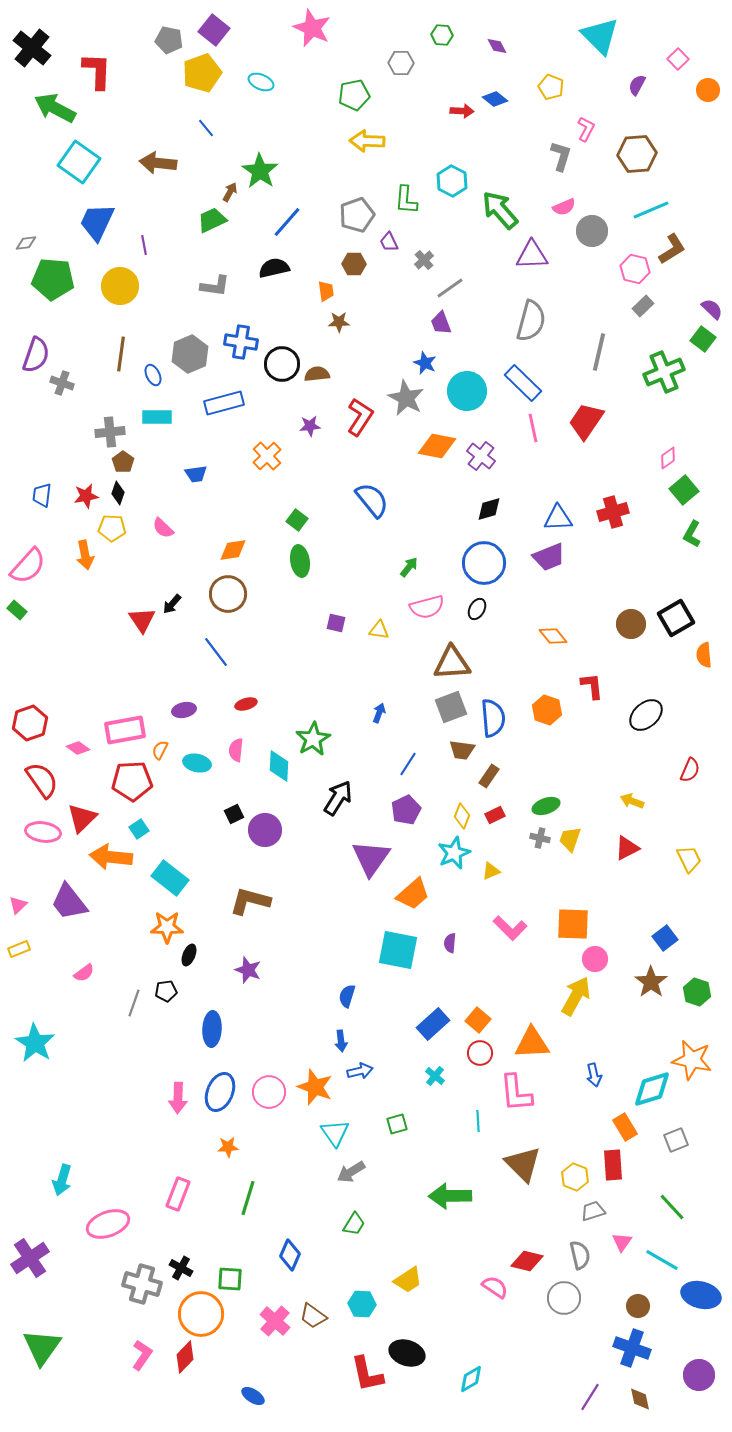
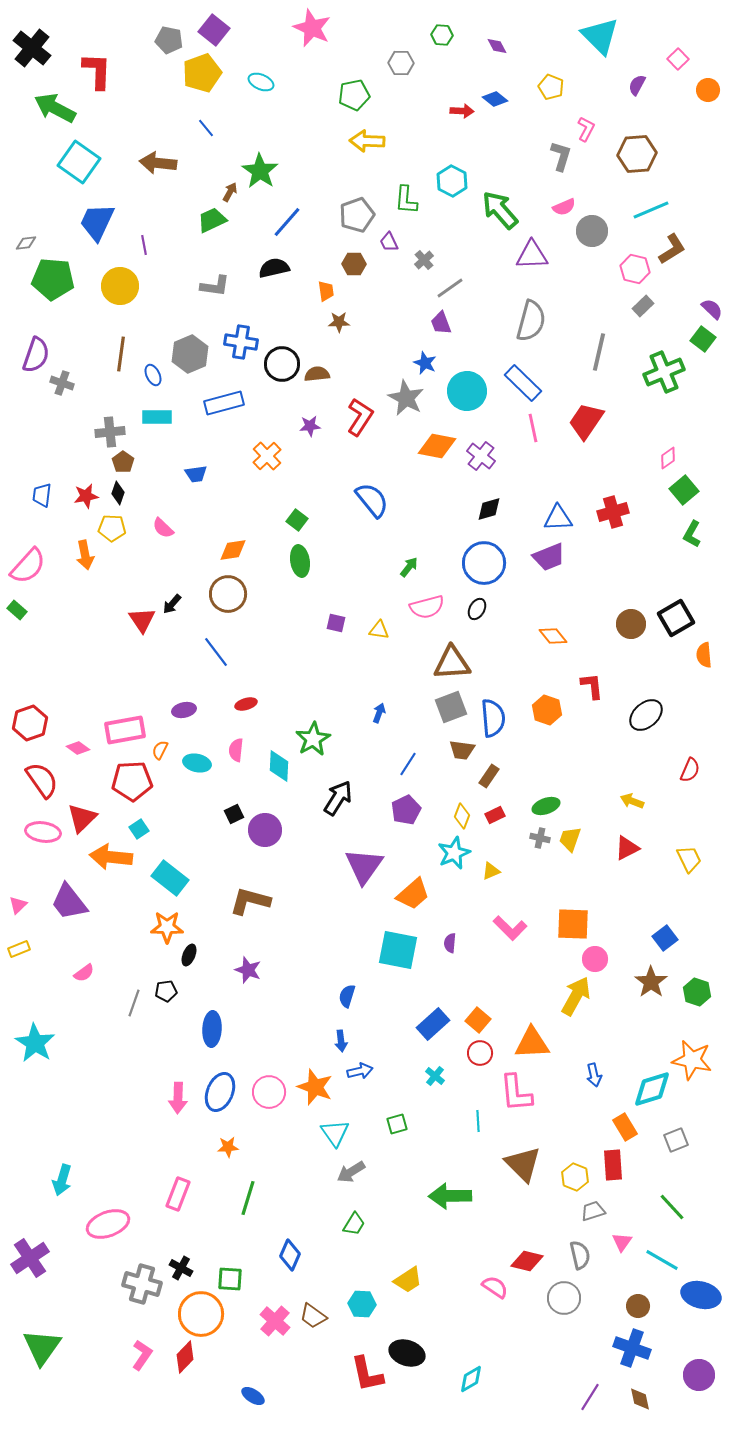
purple triangle at (371, 858): moved 7 px left, 8 px down
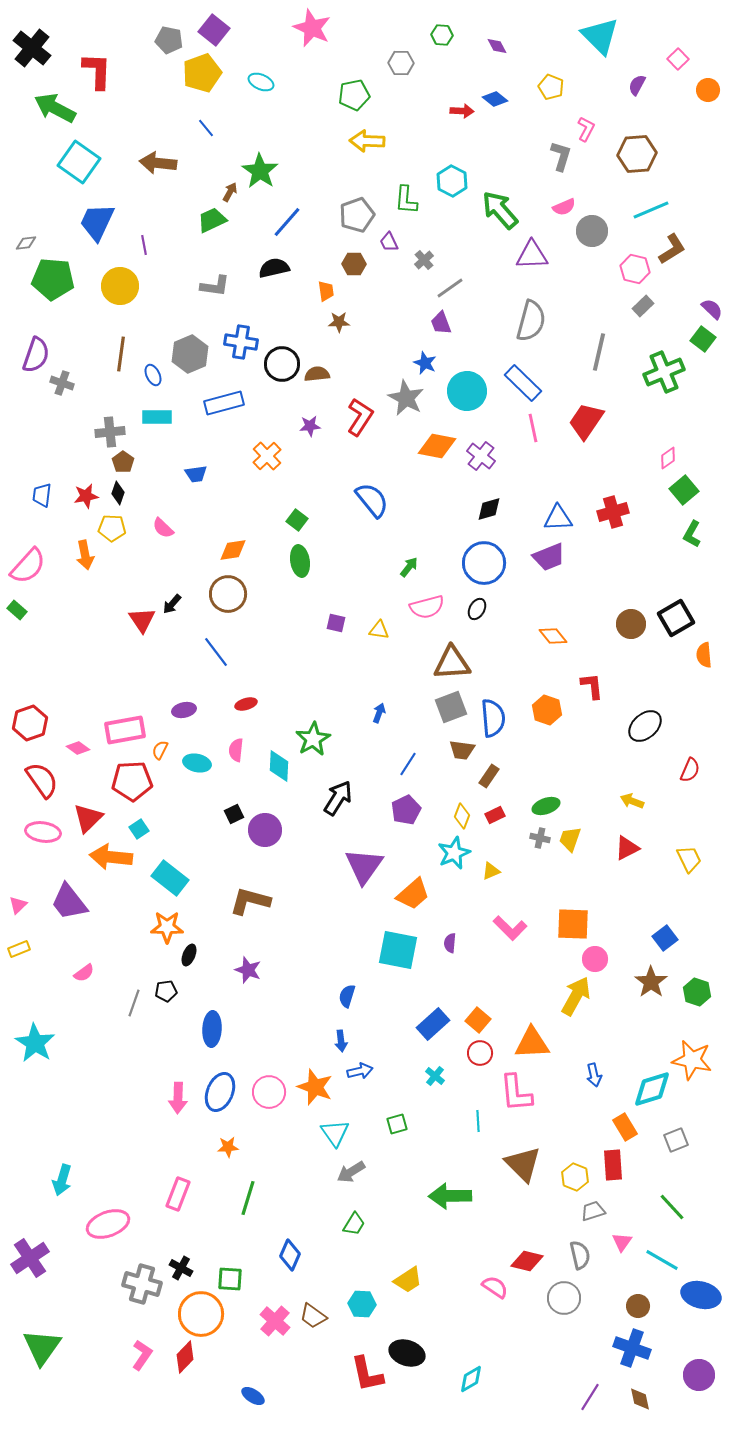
black ellipse at (646, 715): moved 1 px left, 11 px down
red triangle at (82, 818): moved 6 px right
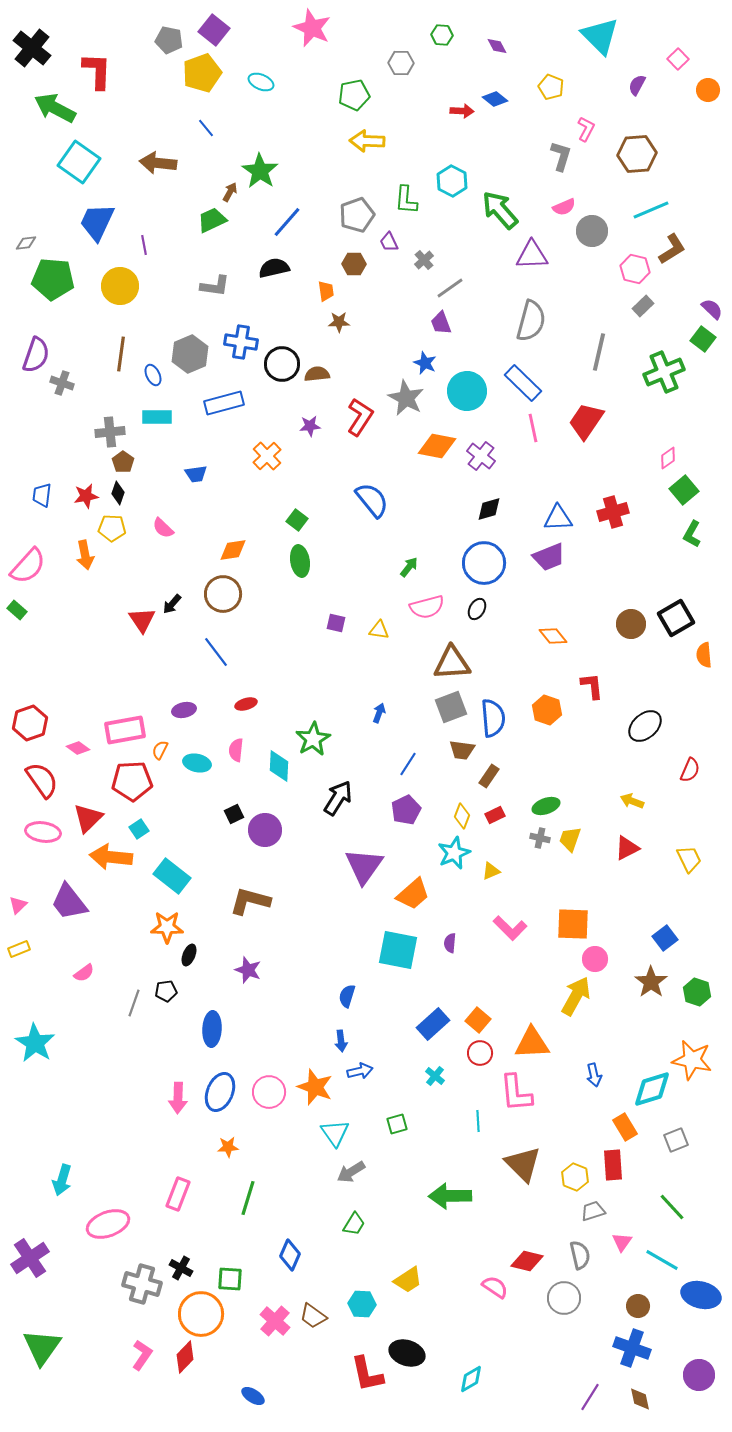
brown circle at (228, 594): moved 5 px left
cyan rectangle at (170, 878): moved 2 px right, 2 px up
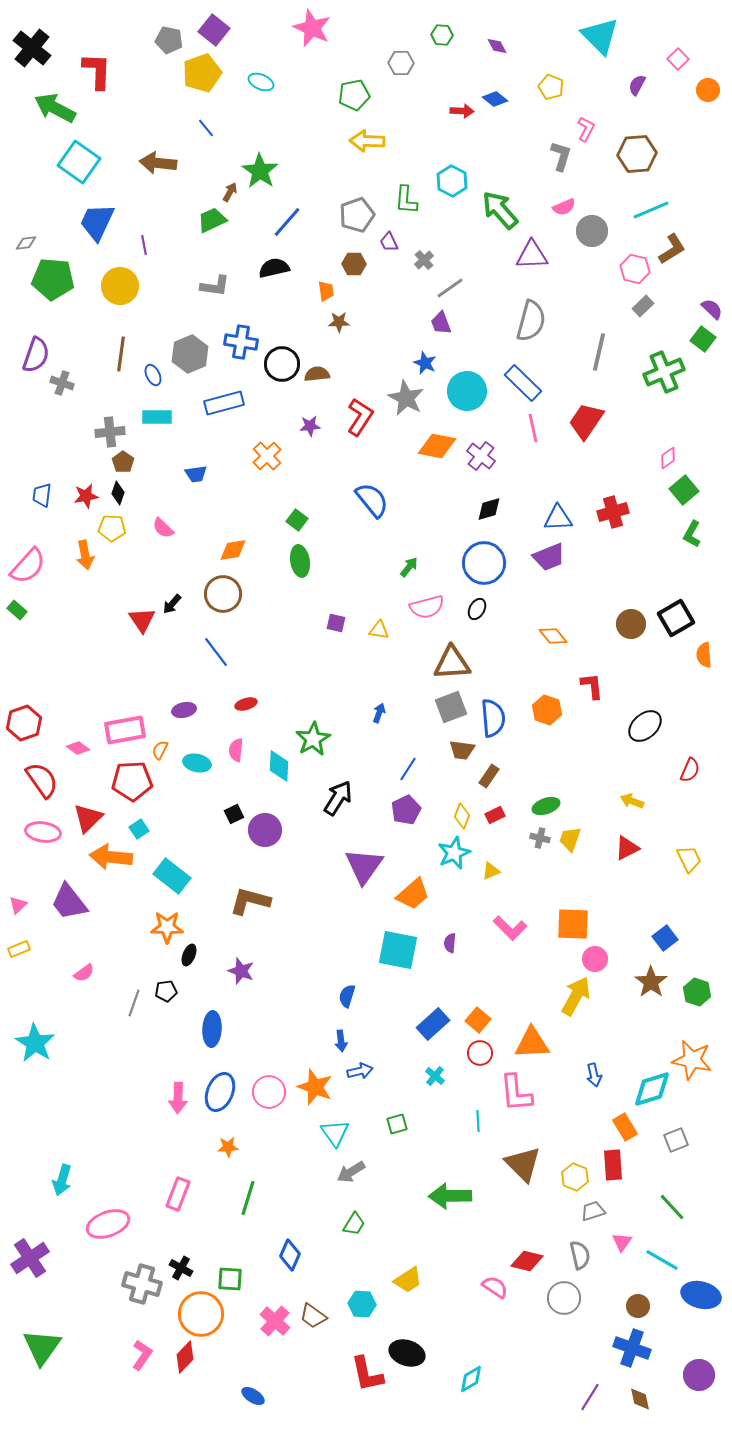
red hexagon at (30, 723): moved 6 px left
blue line at (408, 764): moved 5 px down
purple star at (248, 970): moved 7 px left, 1 px down
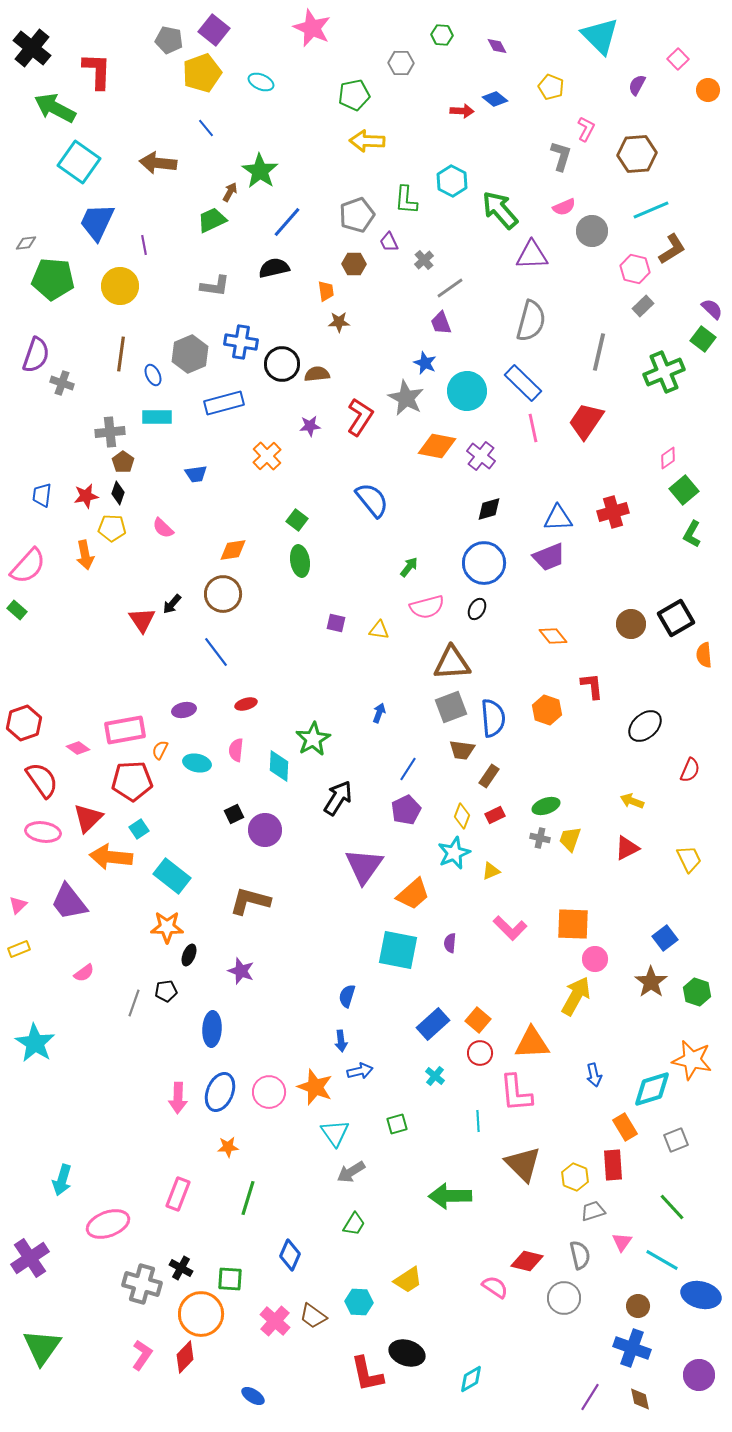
cyan hexagon at (362, 1304): moved 3 px left, 2 px up
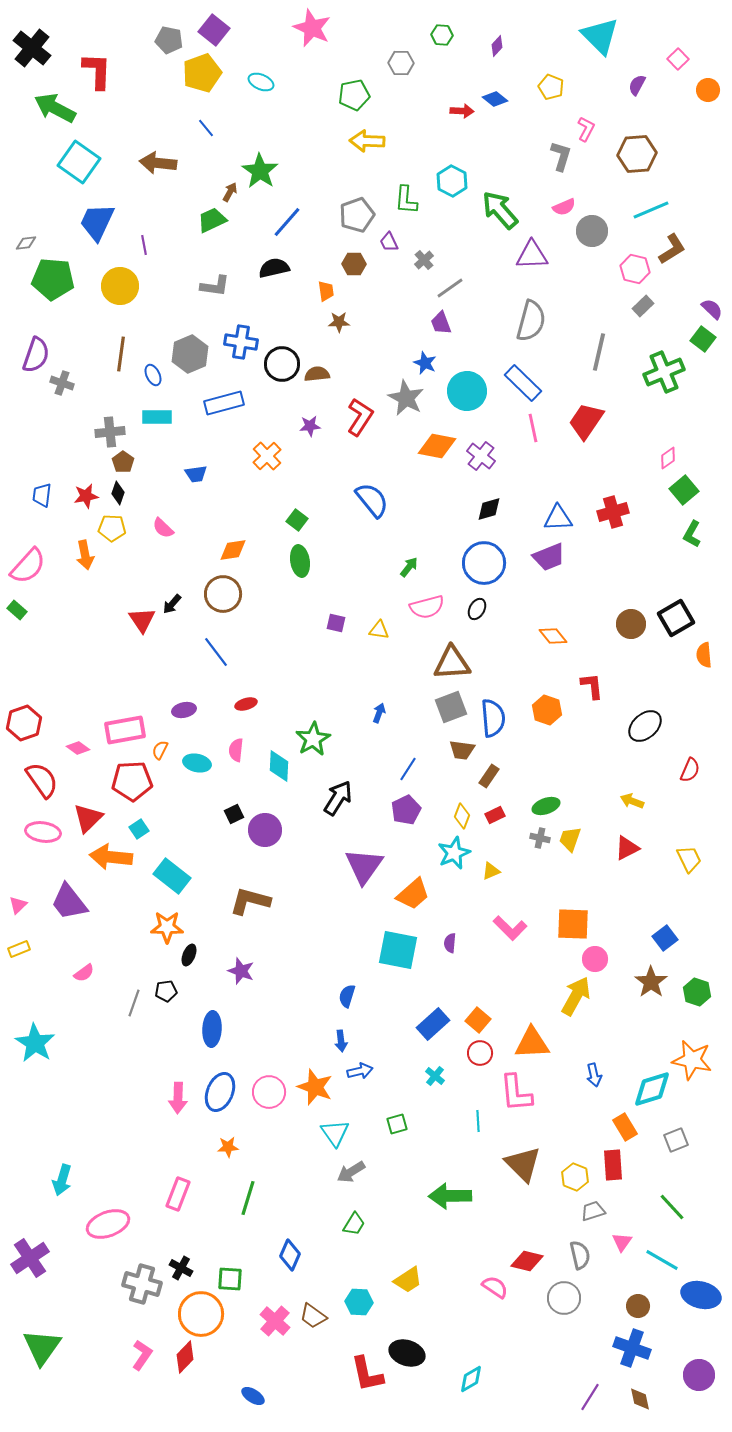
purple diamond at (497, 46): rotated 70 degrees clockwise
